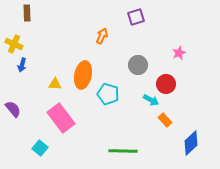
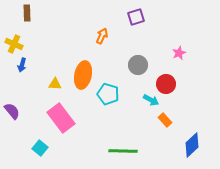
purple semicircle: moved 1 px left, 2 px down
blue diamond: moved 1 px right, 2 px down
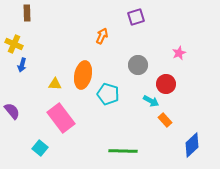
cyan arrow: moved 1 px down
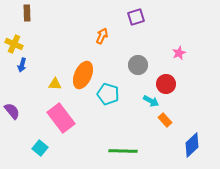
orange ellipse: rotated 12 degrees clockwise
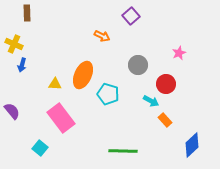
purple square: moved 5 px left, 1 px up; rotated 24 degrees counterclockwise
orange arrow: rotated 91 degrees clockwise
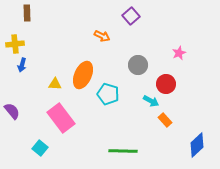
yellow cross: moved 1 px right; rotated 30 degrees counterclockwise
blue diamond: moved 5 px right
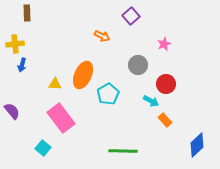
pink star: moved 15 px left, 9 px up
cyan pentagon: rotated 25 degrees clockwise
cyan square: moved 3 px right
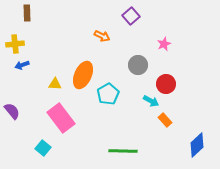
blue arrow: rotated 56 degrees clockwise
